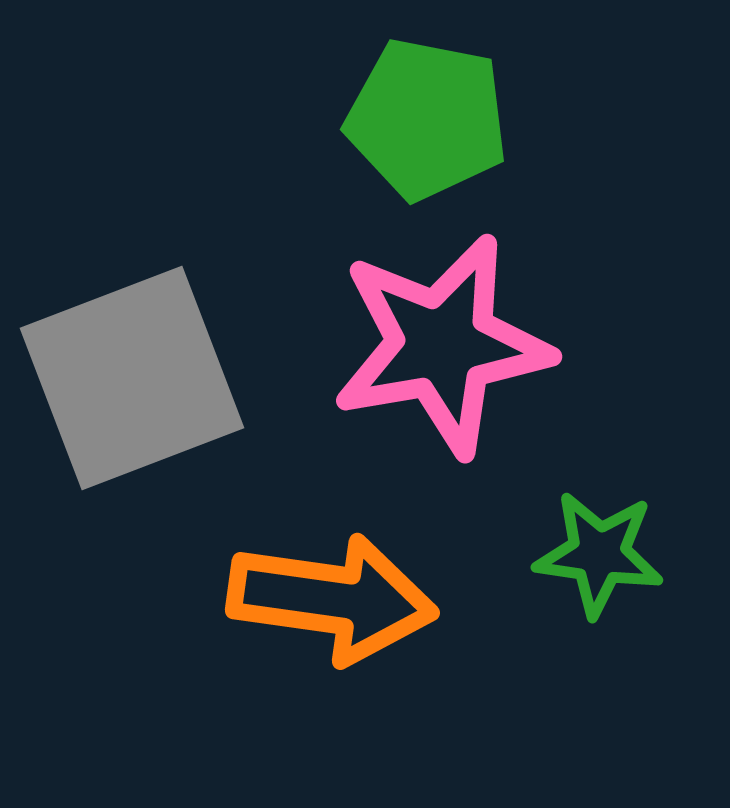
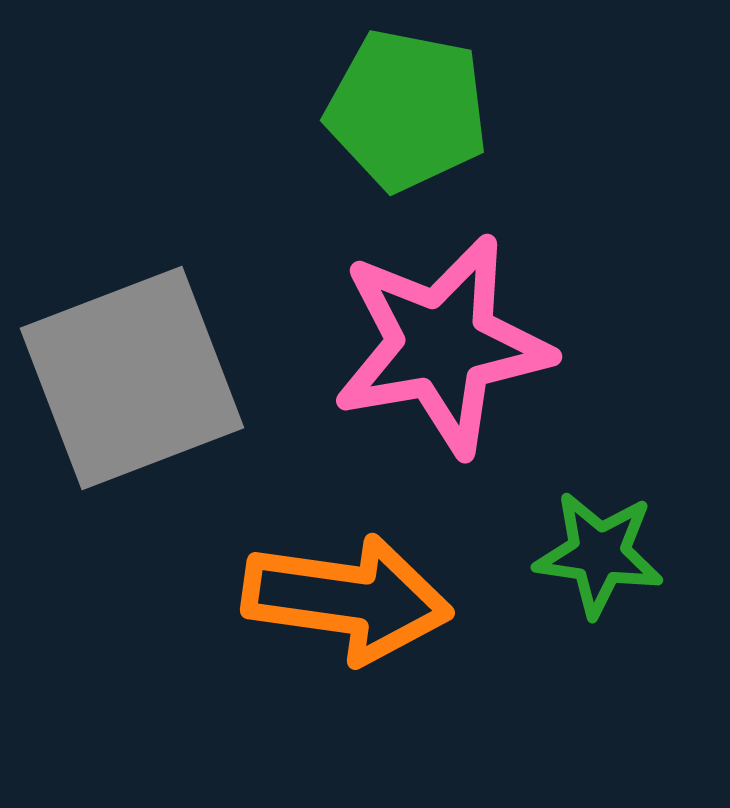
green pentagon: moved 20 px left, 9 px up
orange arrow: moved 15 px right
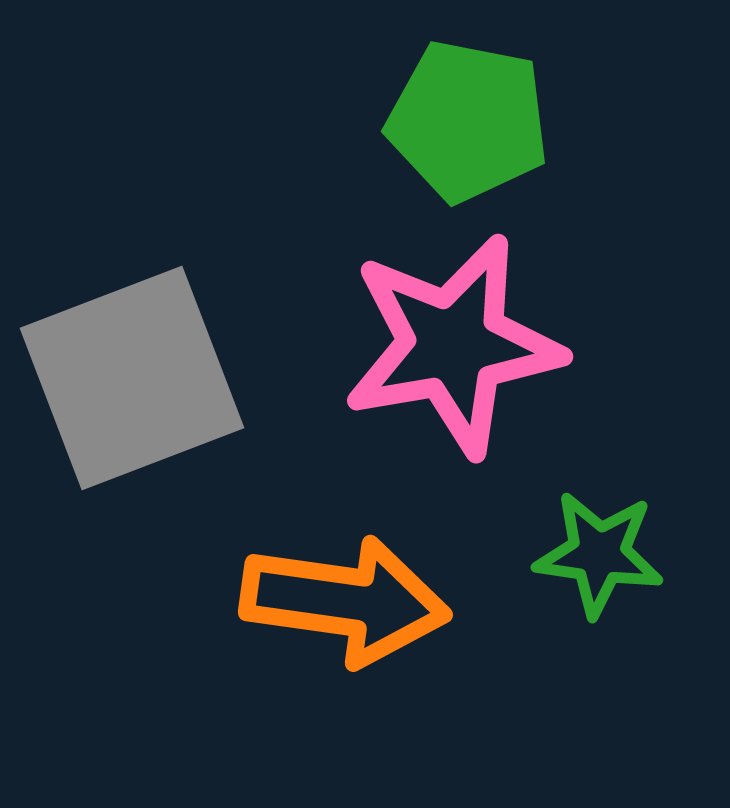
green pentagon: moved 61 px right, 11 px down
pink star: moved 11 px right
orange arrow: moved 2 px left, 2 px down
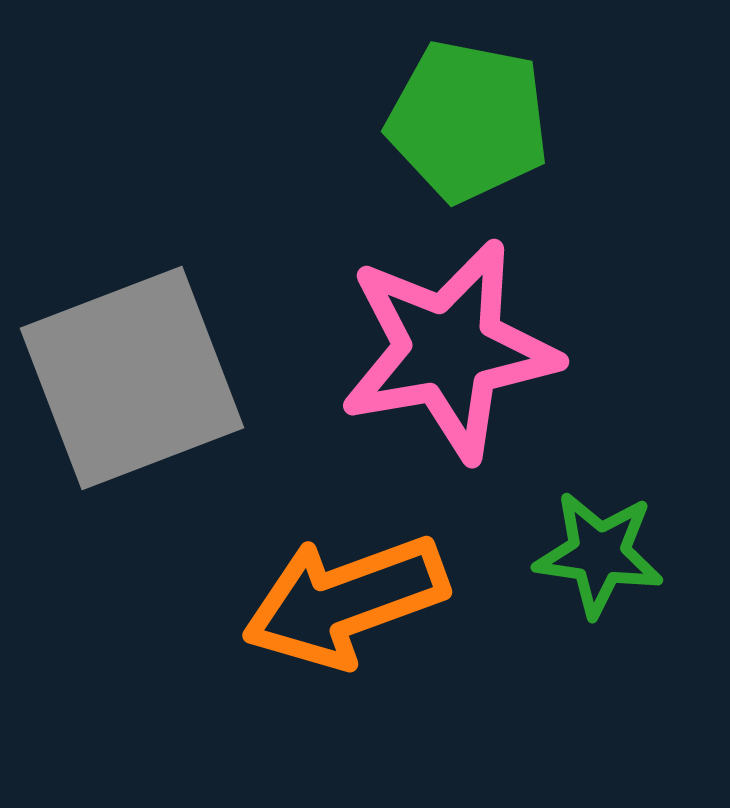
pink star: moved 4 px left, 5 px down
orange arrow: rotated 152 degrees clockwise
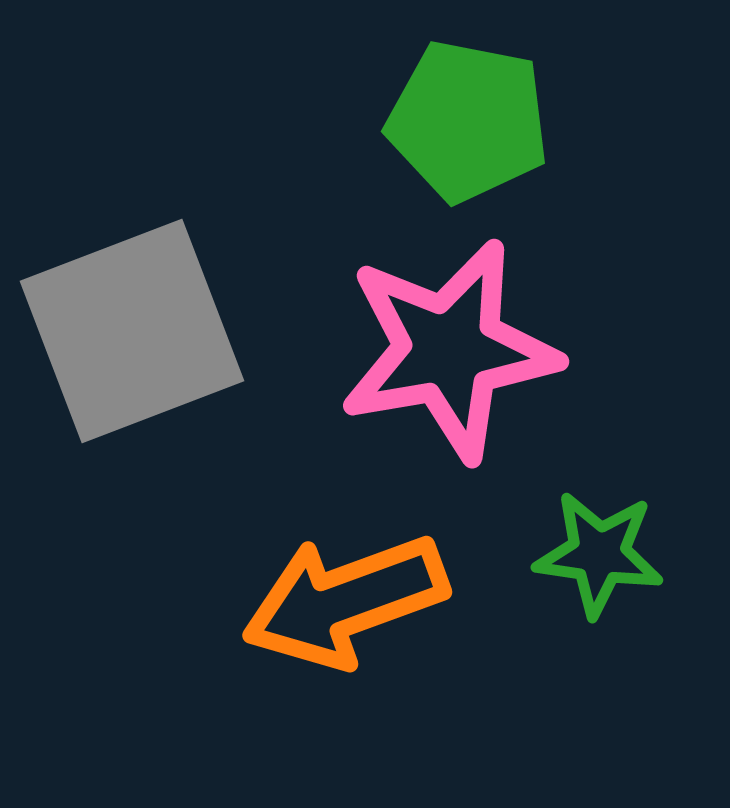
gray square: moved 47 px up
